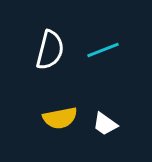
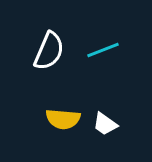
white semicircle: moved 1 px left, 1 px down; rotated 9 degrees clockwise
yellow semicircle: moved 3 px right, 1 px down; rotated 16 degrees clockwise
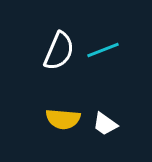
white semicircle: moved 10 px right
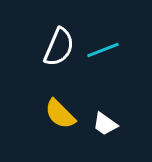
white semicircle: moved 4 px up
yellow semicircle: moved 3 px left, 5 px up; rotated 40 degrees clockwise
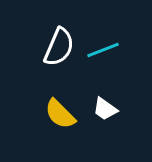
white trapezoid: moved 15 px up
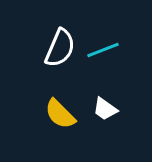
white semicircle: moved 1 px right, 1 px down
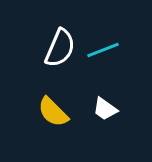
yellow semicircle: moved 7 px left, 2 px up
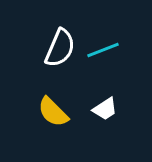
white trapezoid: rotated 68 degrees counterclockwise
